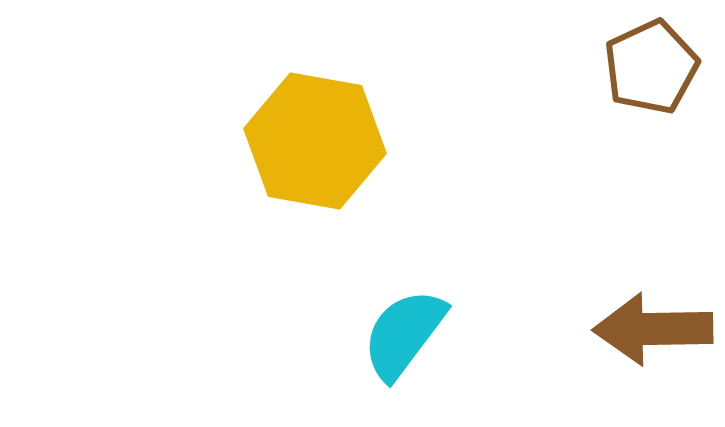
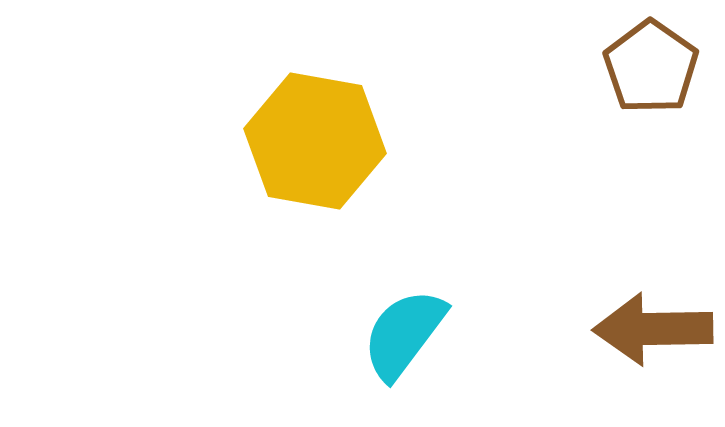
brown pentagon: rotated 12 degrees counterclockwise
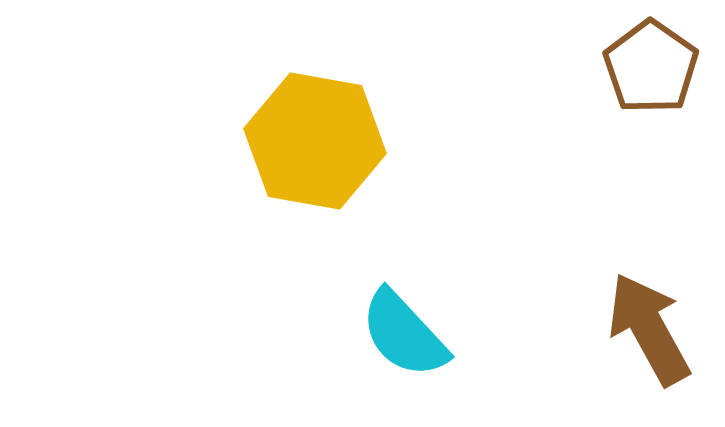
brown arrow: moved 4 px left; rotated 62 degrees clockwise
cyan semicircle: rotated 80 degrees counterclockwise
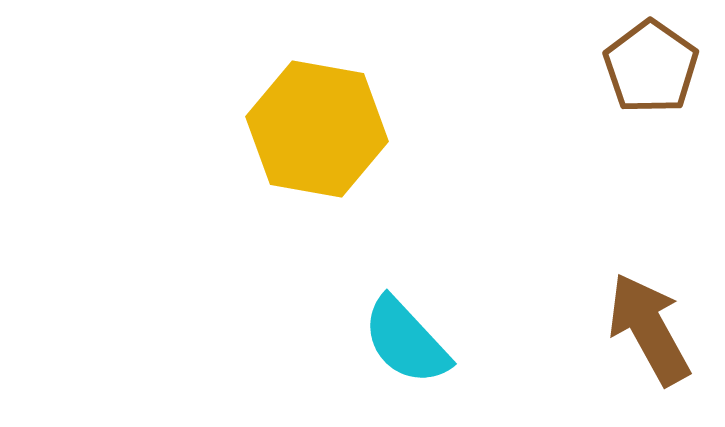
yellow hexagon: moved 2 px right, 12 px up
cyan semicircle: moved 2 px right, 7 px down
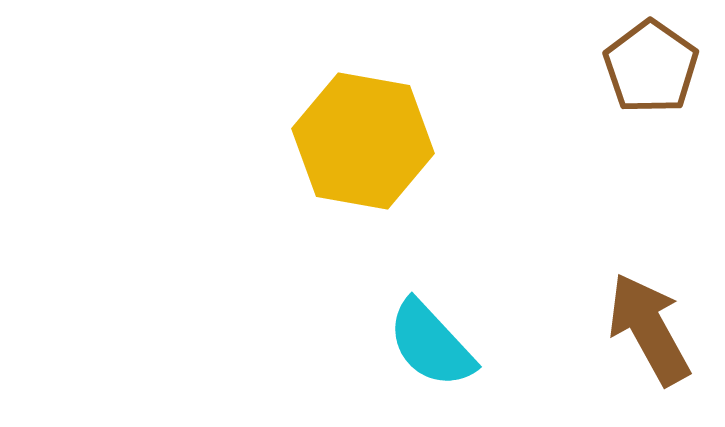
yellow hexagon: moved 46 px right, 12 px down
cyan semicircle: moved 25 px right, 3 px down
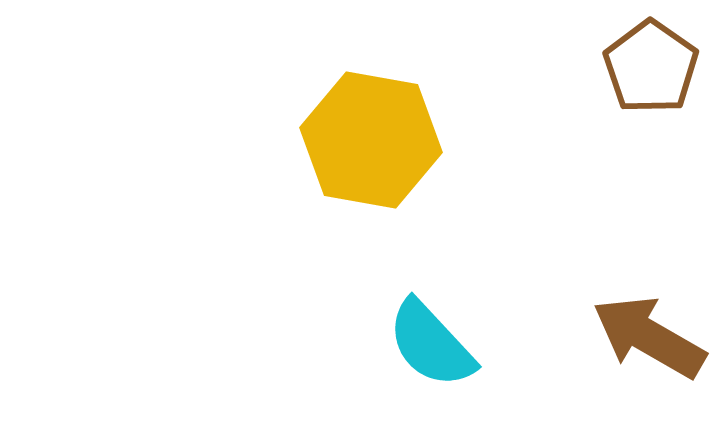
yellow hexagon: moved 8 px right, 1 px up
brown arrow: moved 8 px down; rotated 31 degrees counterclockwise
